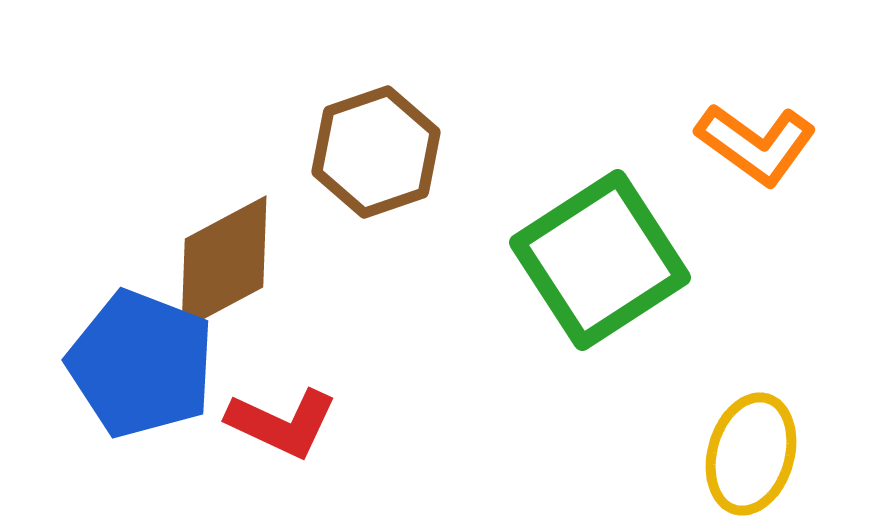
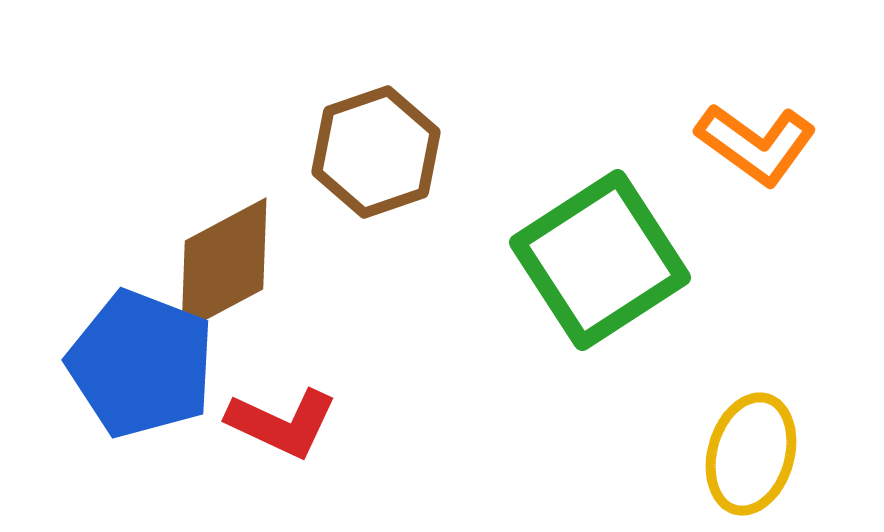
brown diamond: moved 2 px down
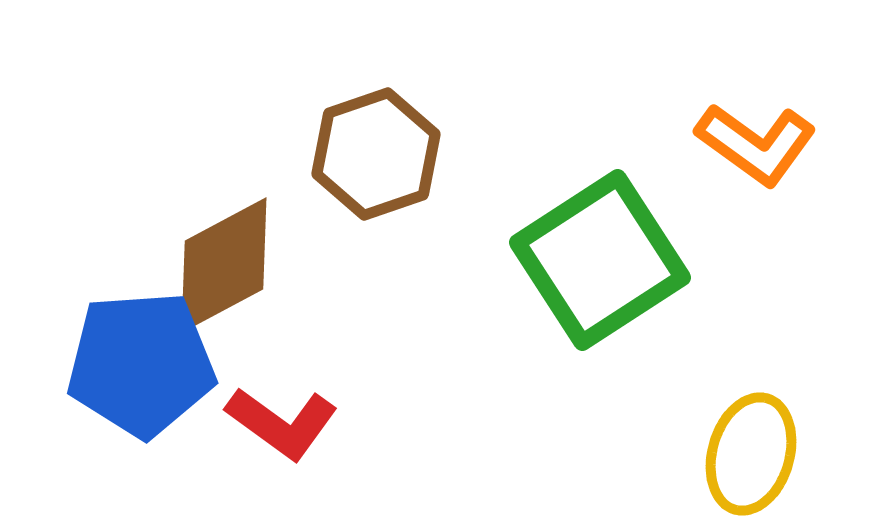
brown hexagon: moved 2 px down
blue pentagon: rotated 25 degrees counterclockwise
red L-shape: rotated 11 degrees clockwise
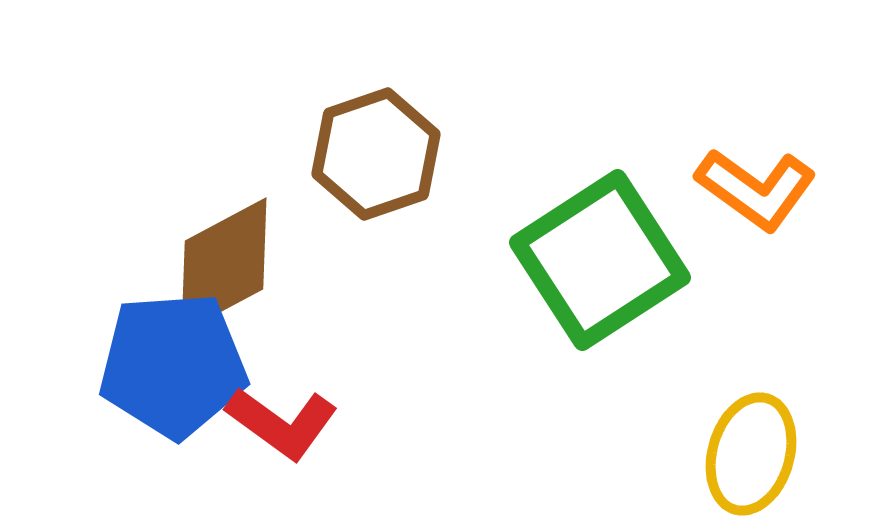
orange L-shape: moved 45 px down
blue pentagon: moved 32 px right, 1 px down
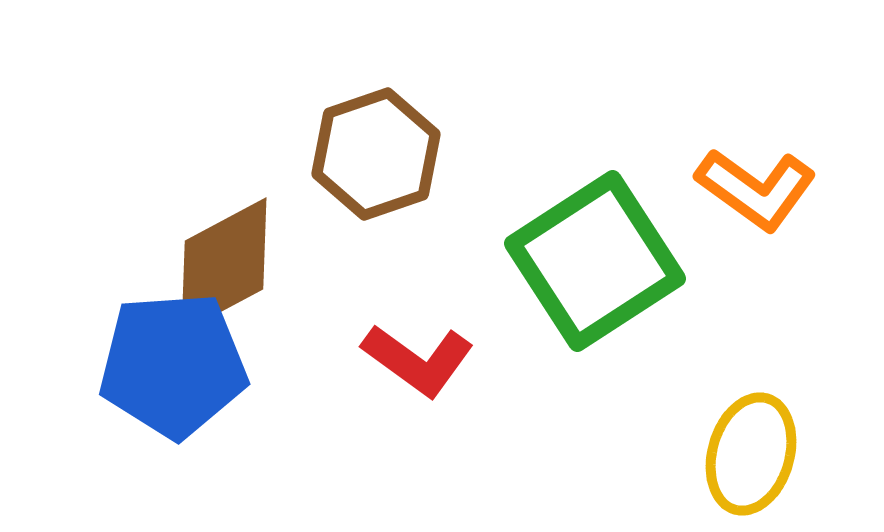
green square: moved 5 px left, 1 px down
red L-shape: moved 136 px right, 63 px up
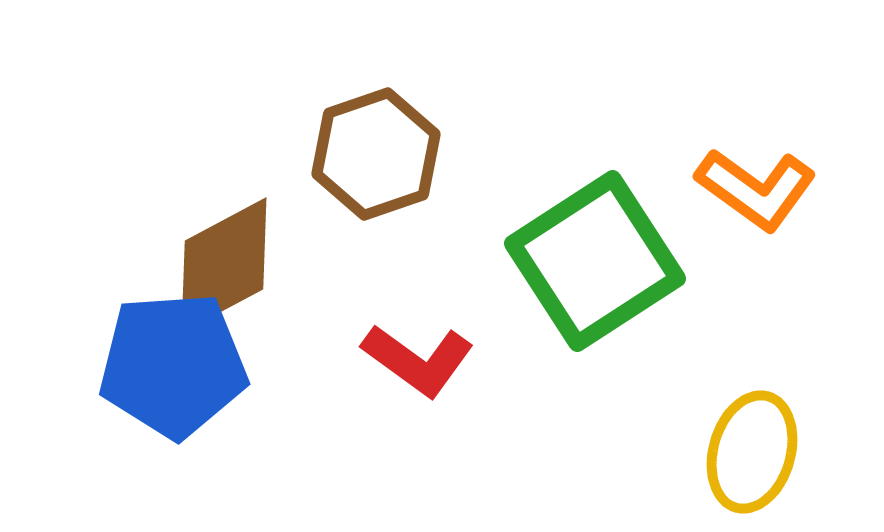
yellow ellipse: moved 1 px right, 2 px up
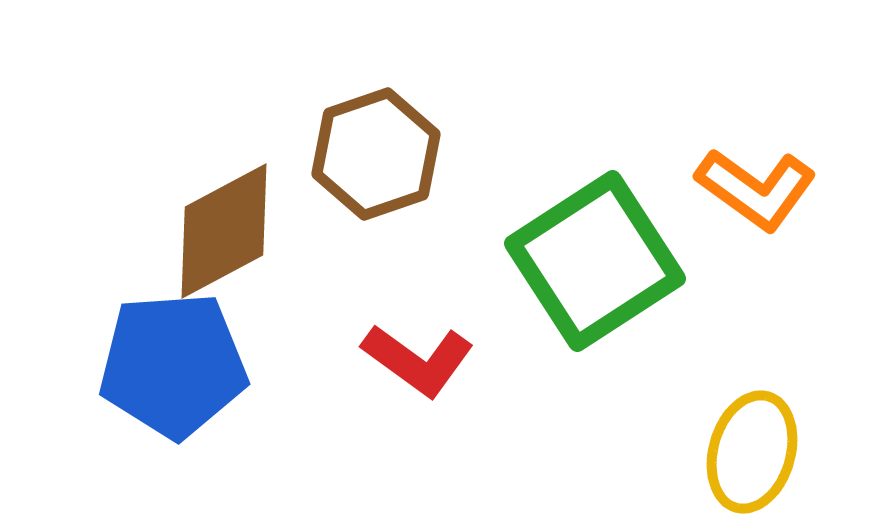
brown diamond: moved 34 px up
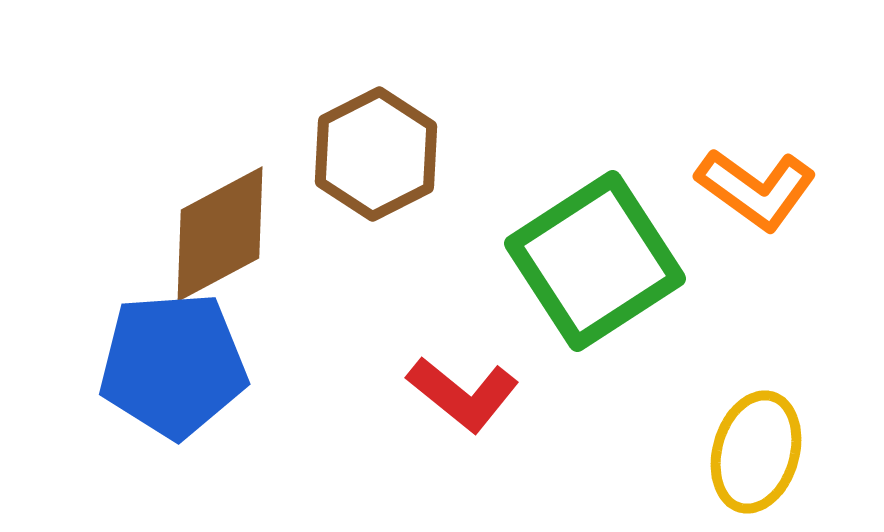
brown hexagon: rotated 8 degrees counterclockwise
brown diamond: moved 4 px left, 3 px down
red L-shape: moved 45 px right, 34 px down; rotated 3 degrees clockwise
yellow ellipse: moved 4 px right
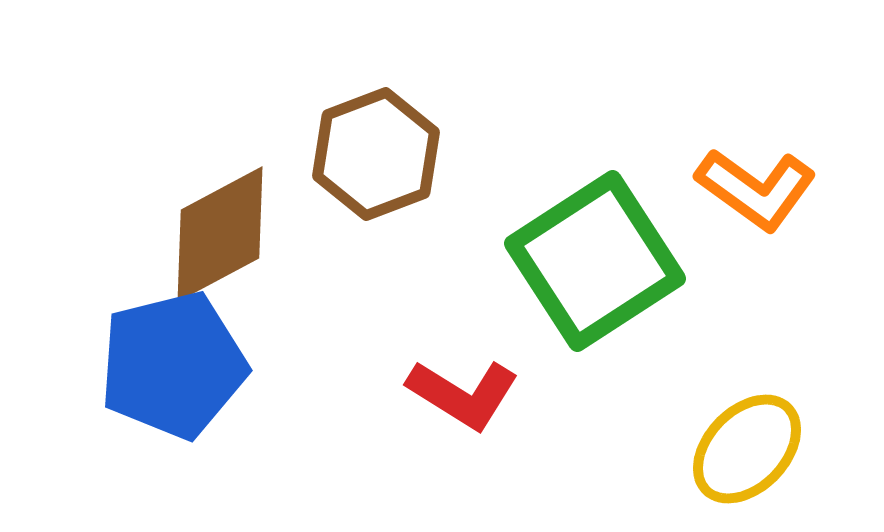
brown hexagon: rotated 6 degrees clockwise
blue pentagon: rotated 10 degrees counterclockwise
red L-shape: rotated 7 degrees counterclockwise
yellow ellipse: moved 9 px left, 3 px up; rotated 28 degrees clockwise
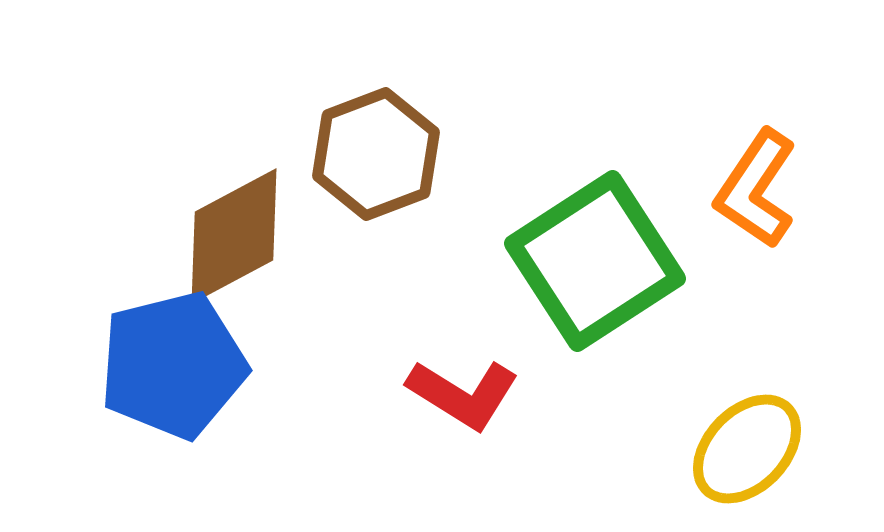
orange L-shape: rotated 88 degrees clockwise
brown diamond: moved 14 px right, 2 px down
